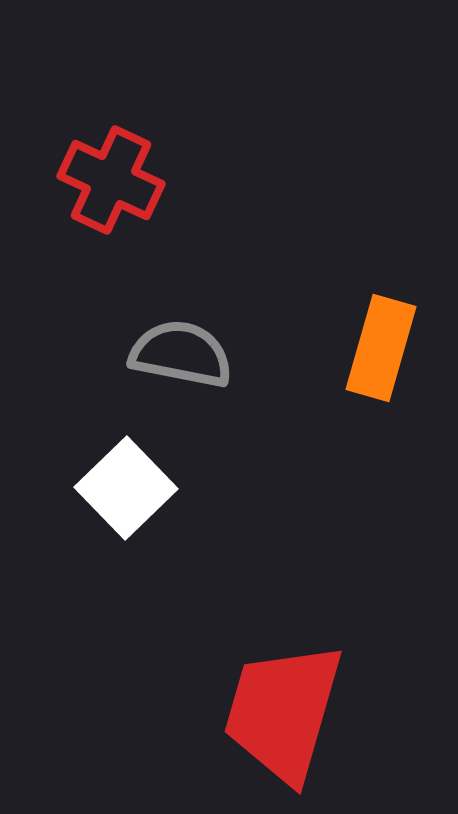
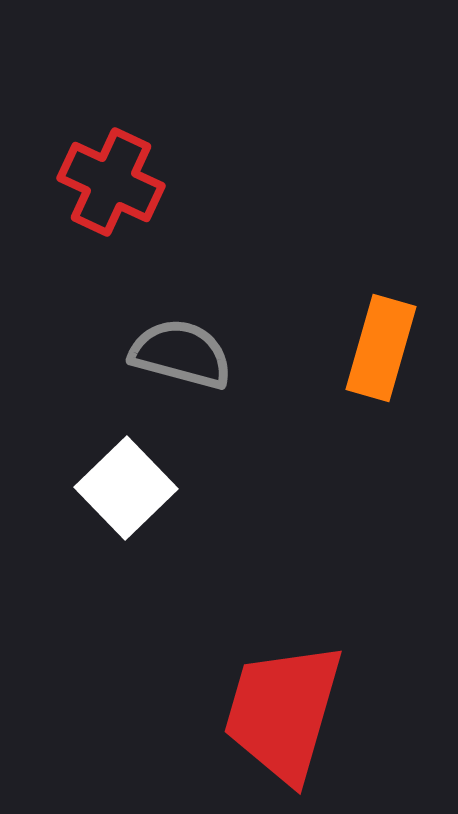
red cross: moved 2 px down
gray semicircle: rotated 4 degrees clockwise
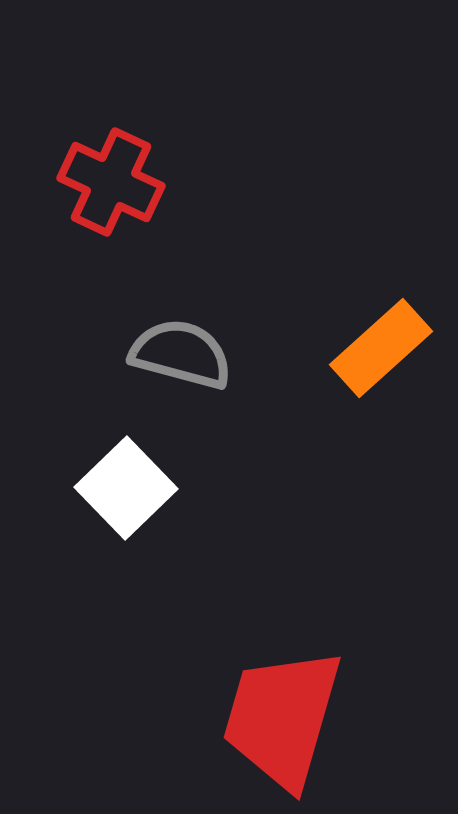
orange rectangle: rotated 32 degrees clockwise
red trapezoid: moved 1 px left, 6 px down
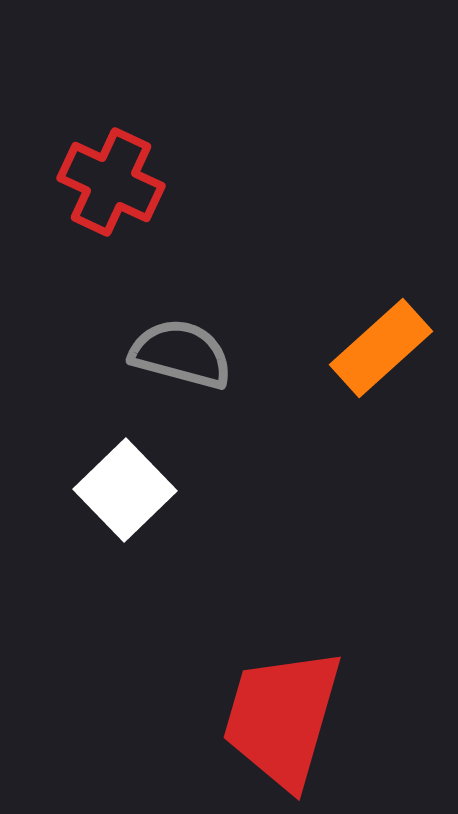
white square: moved 1 px left, 2 px down
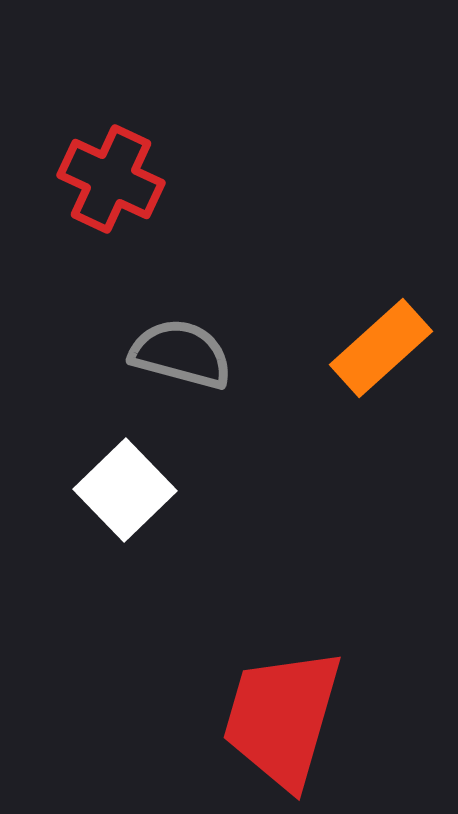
red cross: moved 3 px up
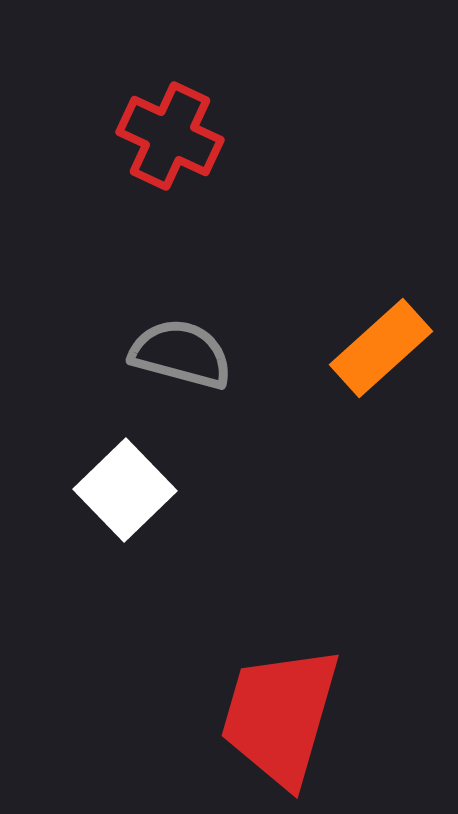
red cross: moved 59 px right, 43 px up
red trapezoid: moved 2 px left, 2 px up
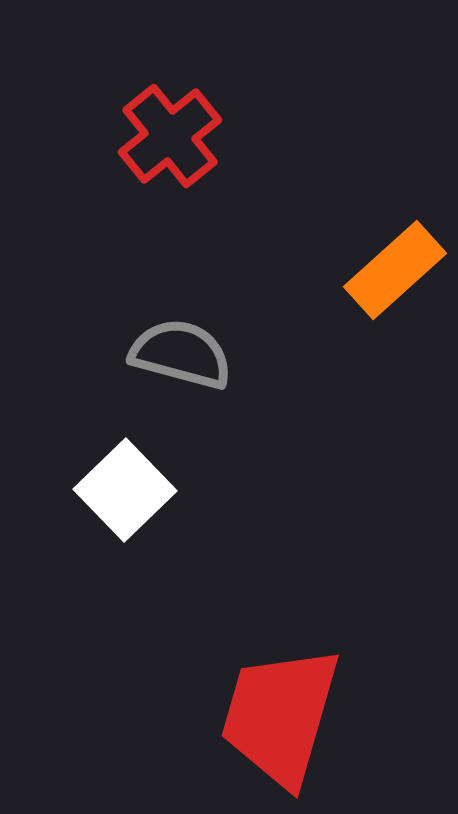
red cross: rotated 26 degrees clockwise
orange rectangle: moved 14 px right, 78 px up
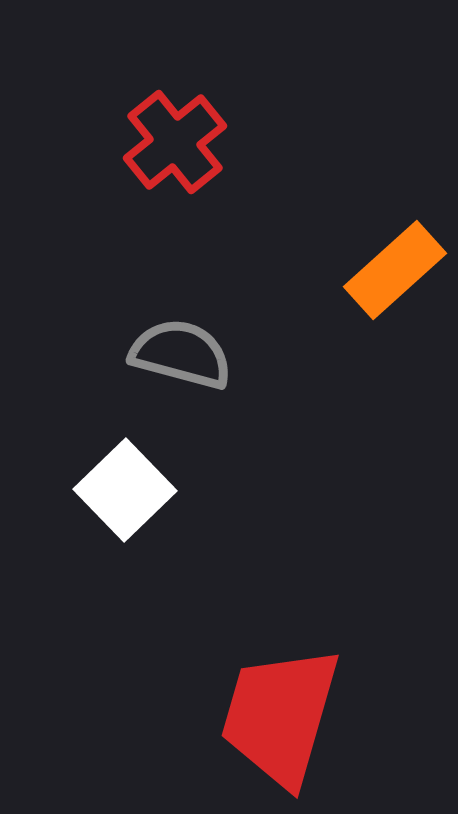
red cross: moved 5 px right, 6 px down
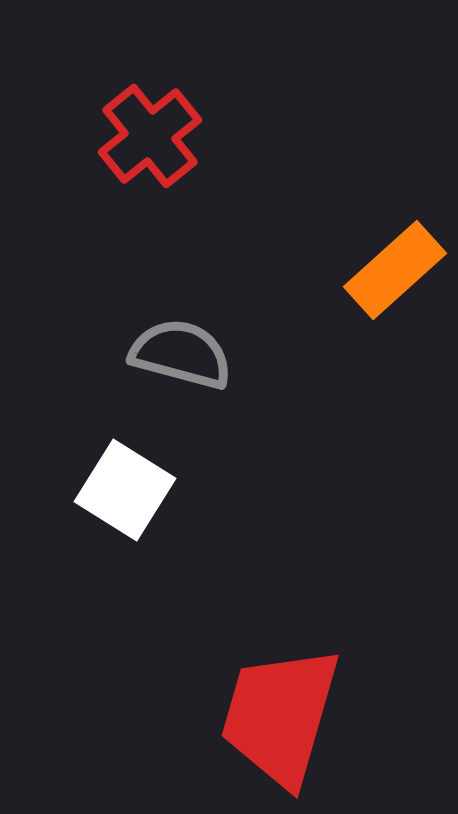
red cross: moved 25 px left, 6 px up
white square: rotated 14 degrees counterclockwise
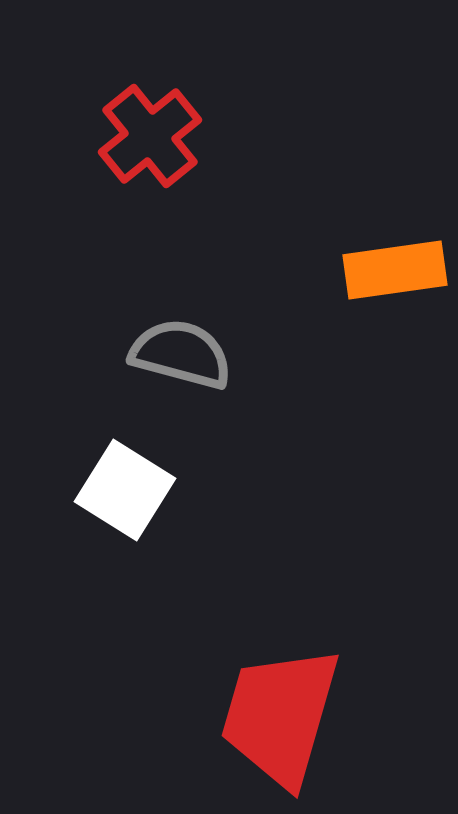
orange rectangle: rotated 34 degrees clockwise
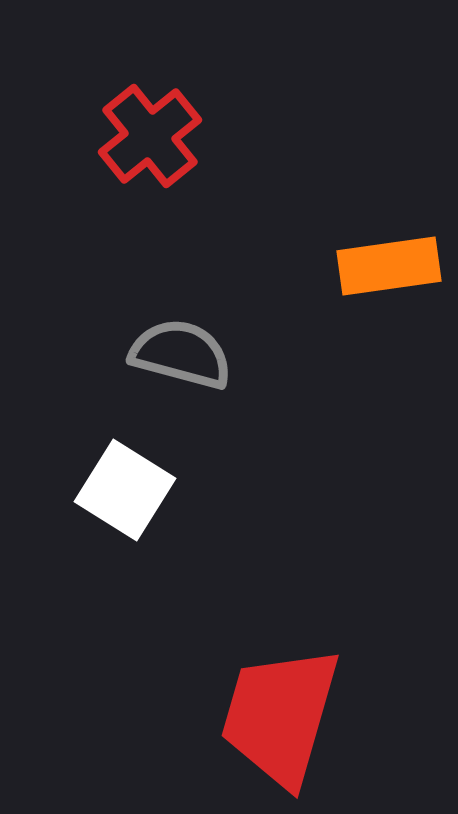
orange rectangle: moved 6 px left, 4 px up
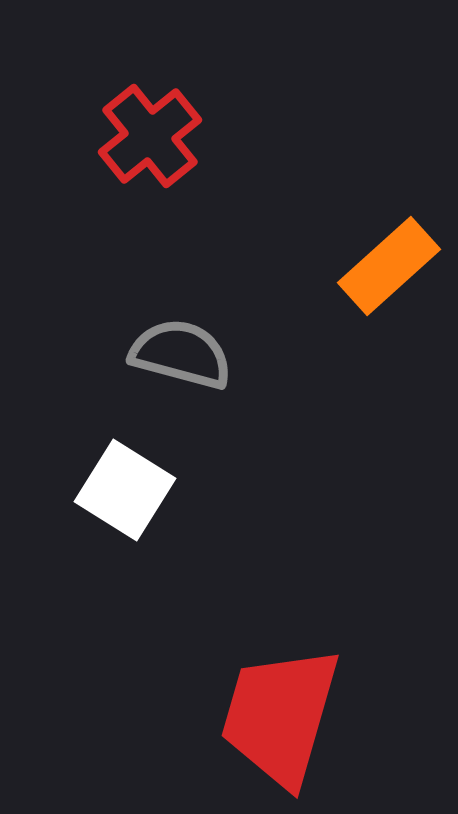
orange rectangle: rotated 34 degrees counterclockwise
